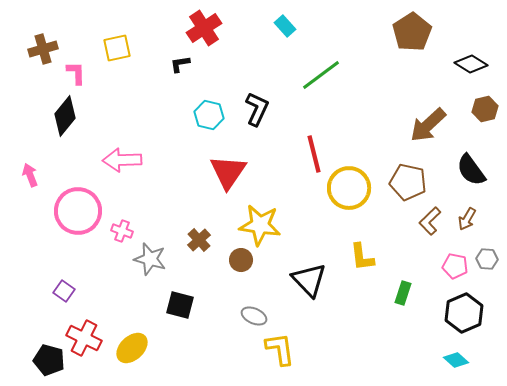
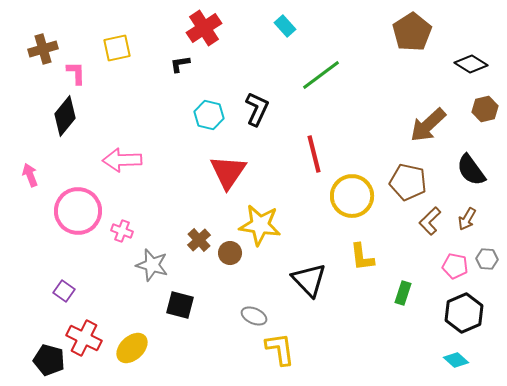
yellow circle at (349, 188): moved 3 px right, 8 px down
gray star at (150, 259): moved 2 px right, 6 px down
brown circle at (241, 260): moved 11 px left, 7 px up
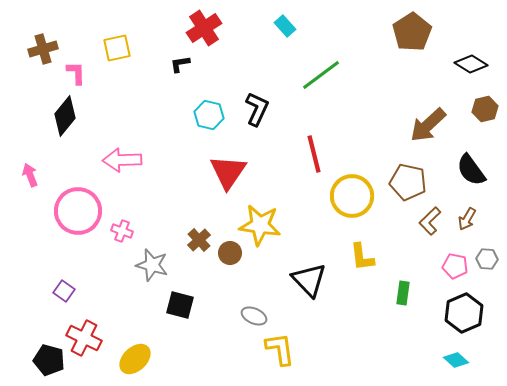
green rectangle at (403, 293): rotated 10 degrees counterclockwise
yellow ellipse at (132, 348): moved 3 px right, 11 px down
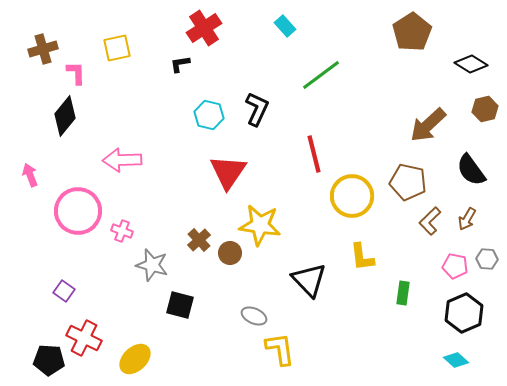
black pentagon at (49, 360): rotated 12 degrees counterclockwise
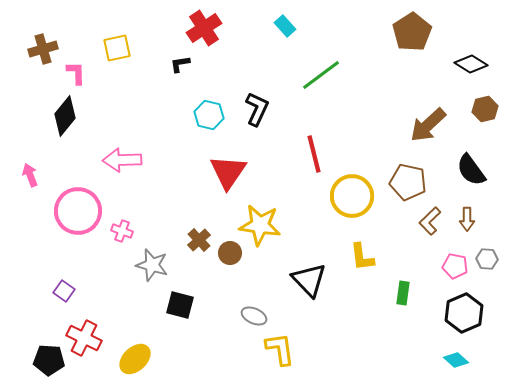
brown arrow at (467, 219): rotated 30 degrees counterclockwise
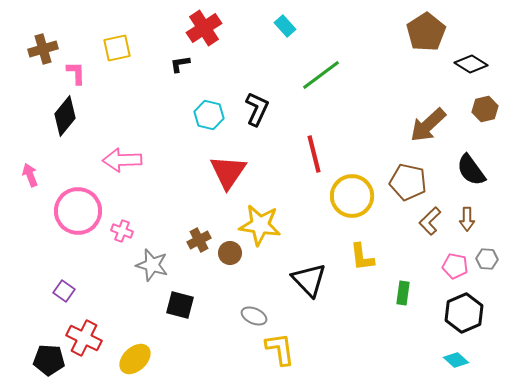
brown pentagon at (412, 32): moved 14 px right
brown cross at (199, 240): rotated 15 degrees clockwise
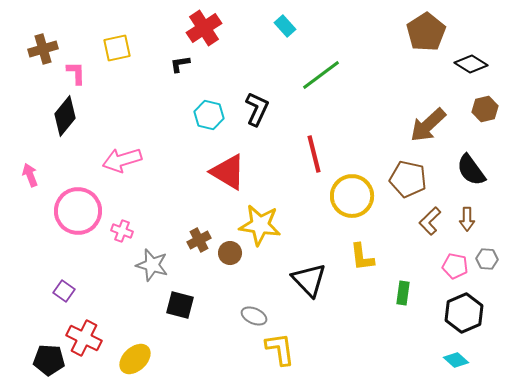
pink arrow at (122, 160): rotated 15 degrees counterclockwise
red triangle at (228, 172): rotated 33 degrees counterclockwise
brown pentagon at (408, 182): moved 3 px up
